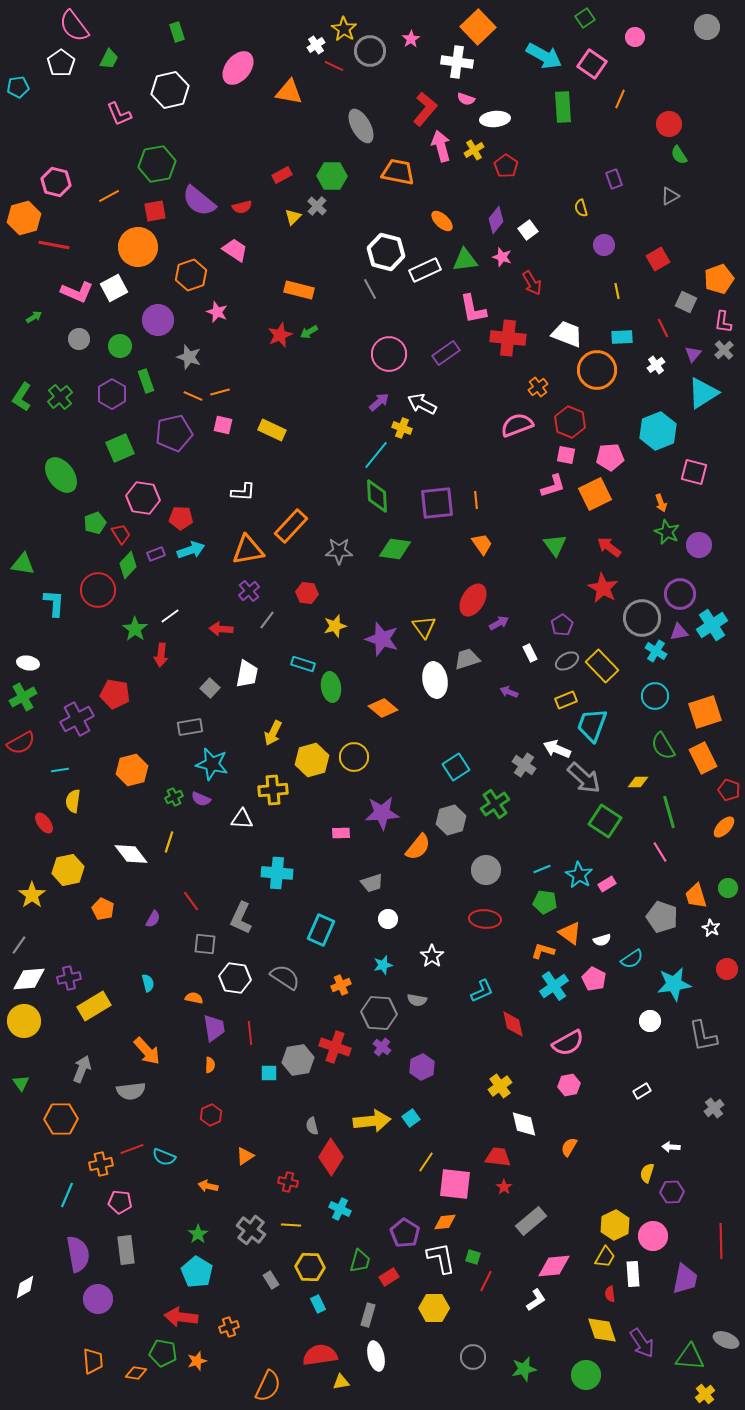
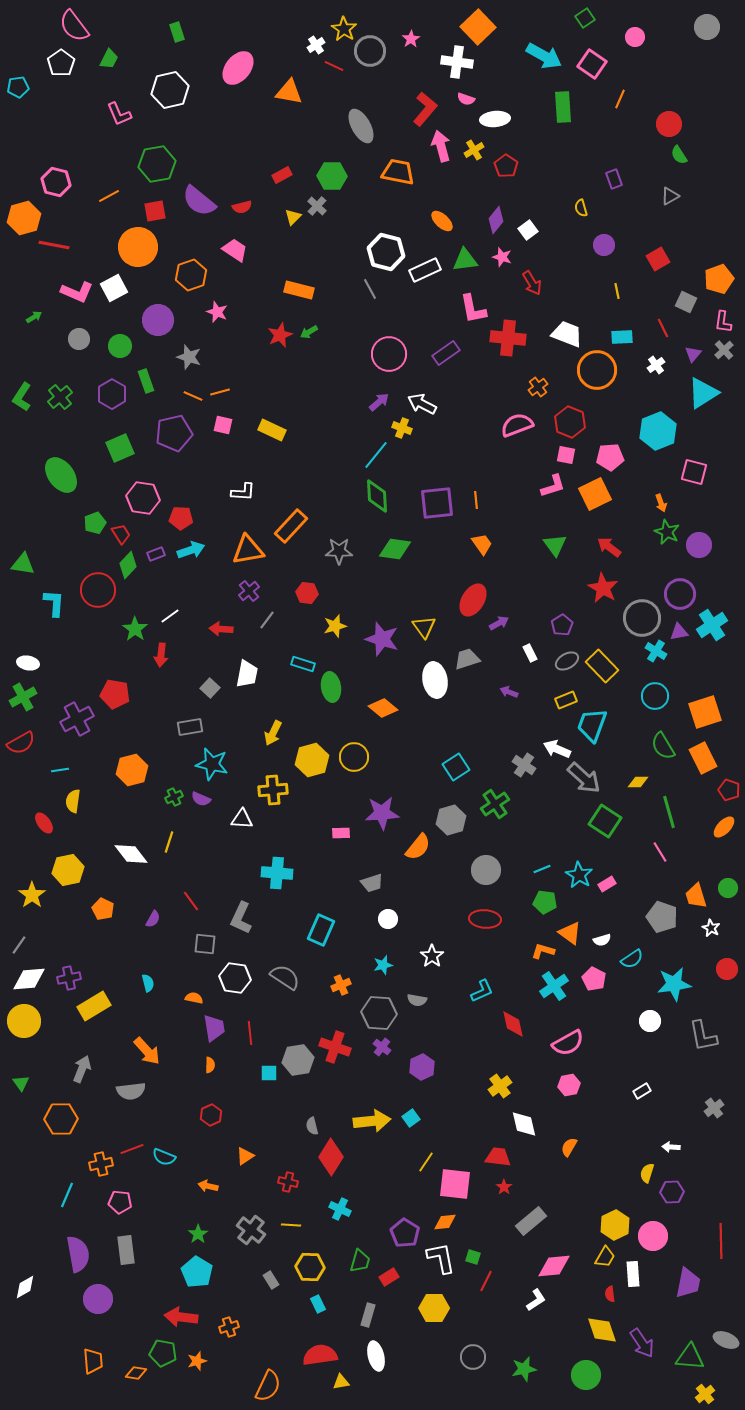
purple trapezoid at (685, 1279): moved 3 px right, 4 px down
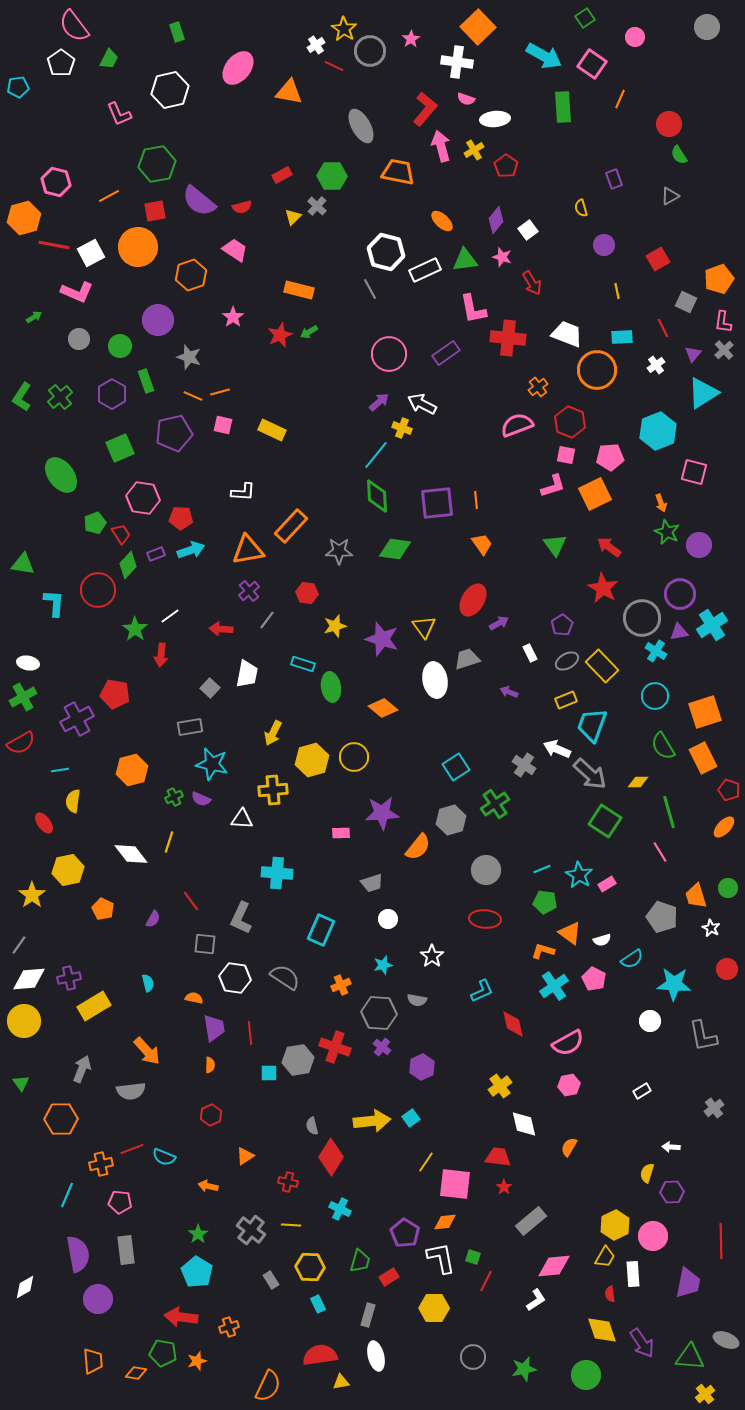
white square at (114, 288): moved 23 px left, 35 px up
pink star at (217, 312): moved 16 px right, 5 px down; rotated 15 degrees clockwise
gray arrow at (584, 778): moved 6 px right, 4 px up
cyan star at (674, 984): rotated 12 degrees clockwise
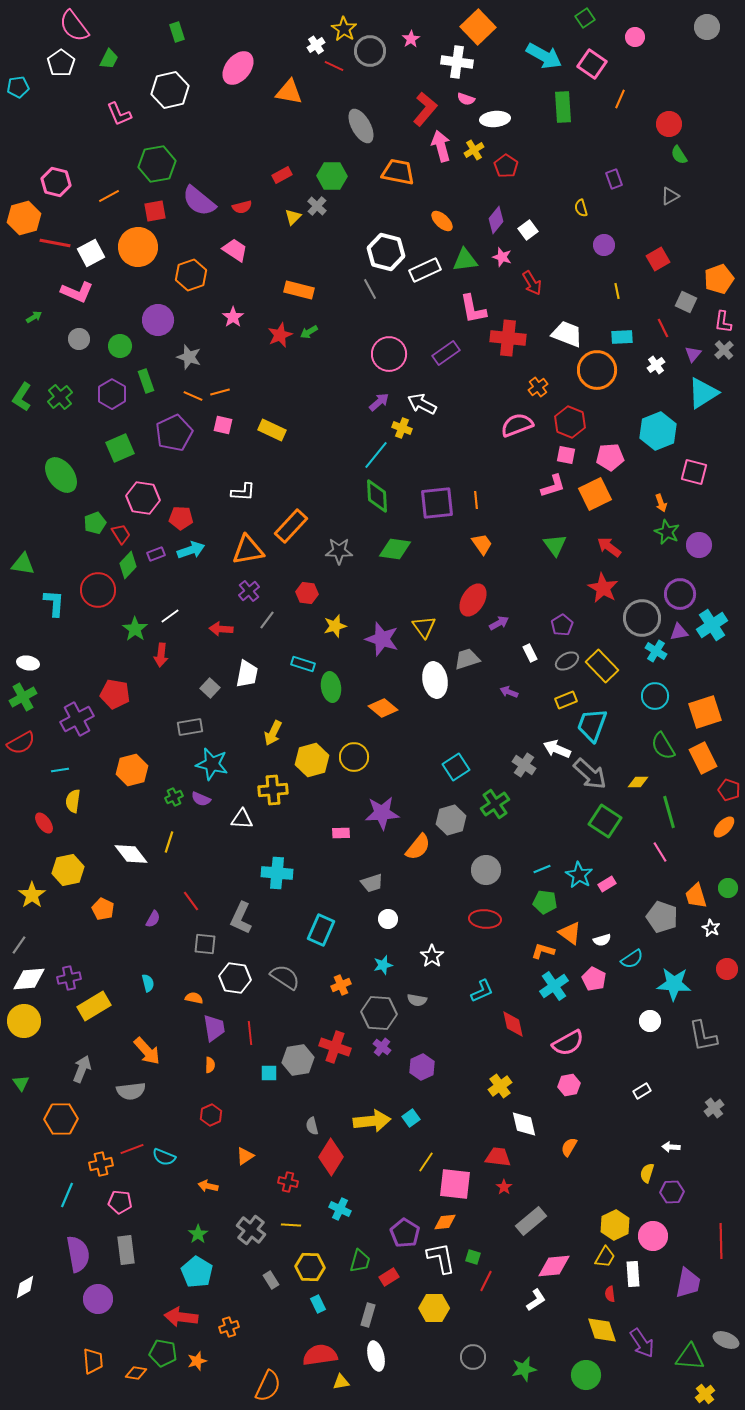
red line at (54, 245): moved 1 px right, 2 px up
purple pentagon at (174, 433): rotated 12 degrees counterclockwise
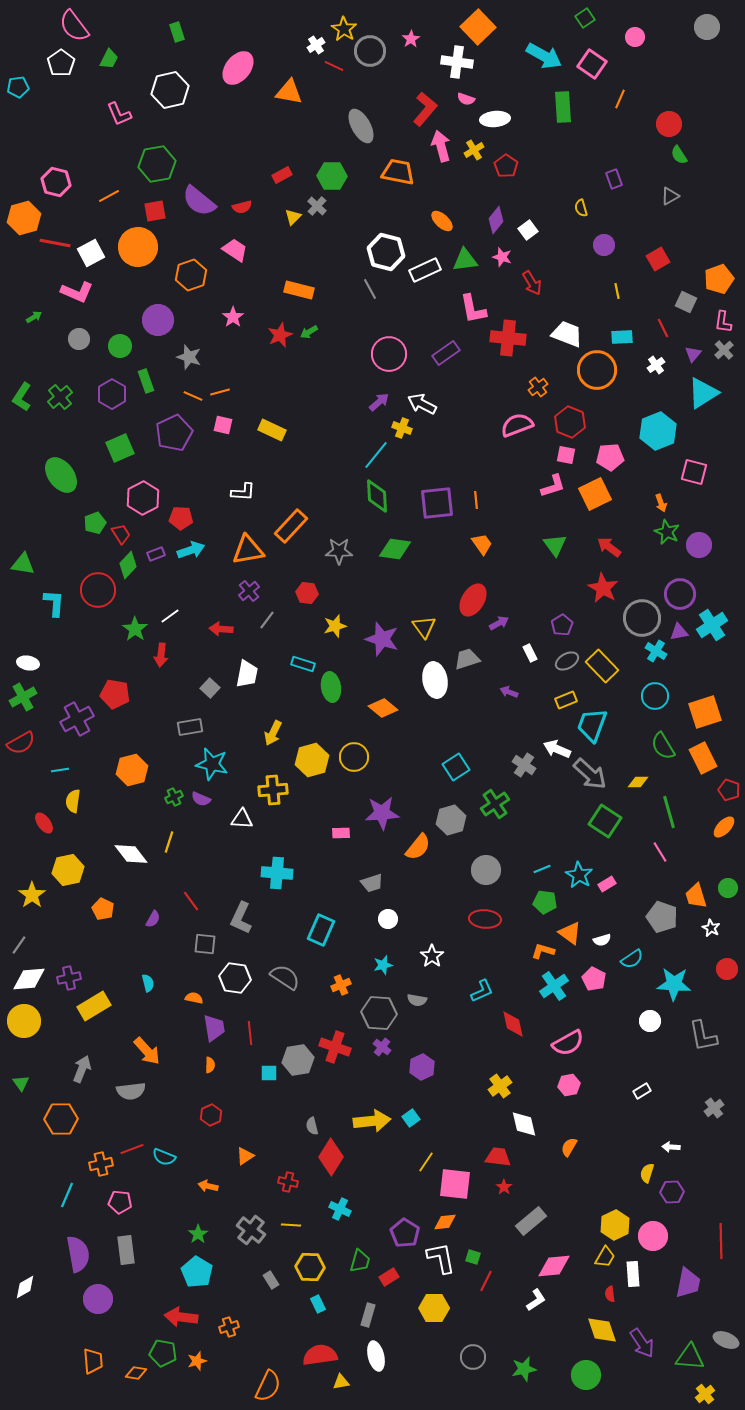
pink hexagon at (143, 498): rotated 24 degrees clockwise
